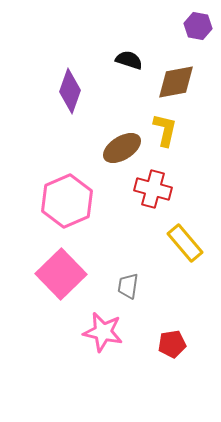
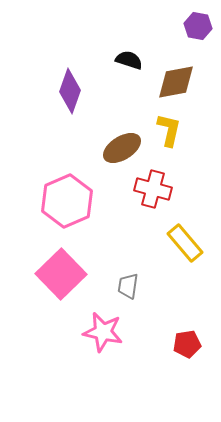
yellow L-shape: moved 4 px right
red pentagon: moved 15 px right
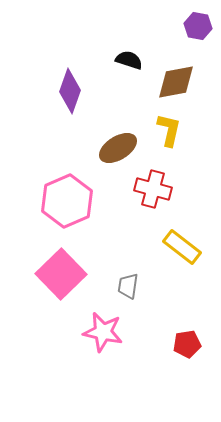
brown ellipse: moved 4 px left
yellow rectangle: moved 3 px left, 4 px down; rotated 12 degrees counterclockwise
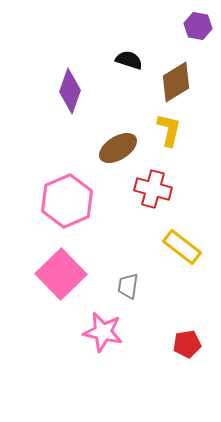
brown diamond: rotated 21 degrees counterclockwise
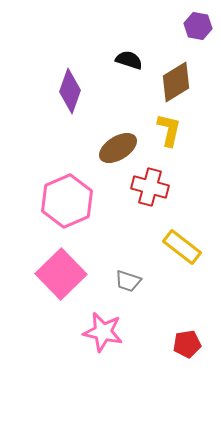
red cross: moved 3 px left, 2 px up
gray trapezoid: moved 5 px up; rotated 80 degrees counterclockwise
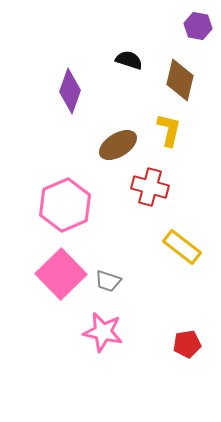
brown diamond: moved 4 px right, 2 px up; rotated 45 degrees counterclockwise
brown ellipse: moved 3 px up
pink hexagon: moved 2 px left, 4 px down
gray trapezoid: moved 20 px left
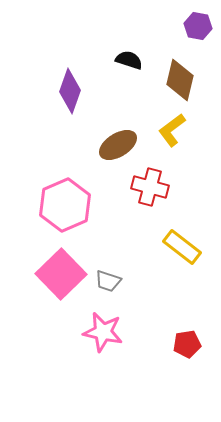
yellow L-shape: moved 3 px right; rotated 140 degrees counterclockwise
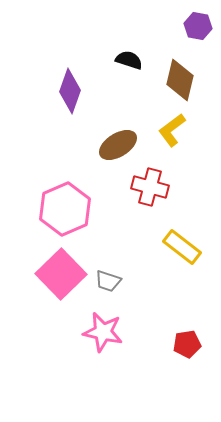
pink hexagon: moved 4 px down
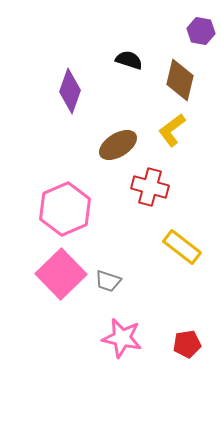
purple hexagon: moved 3 px right, 5 px down
pink star: moved 19 px right, 6 px down
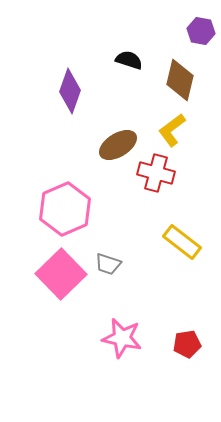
red cross: moved 6 px right, 14 px up
yellow rectangle: moved 5 px up
gray trapezoid: moved 17 px up
